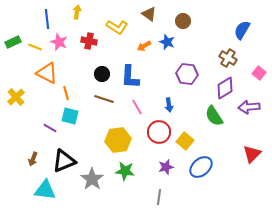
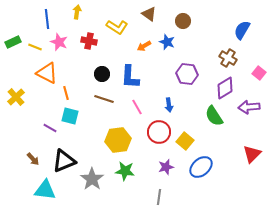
brown arrow: rotated 64 degrees counterclockwise
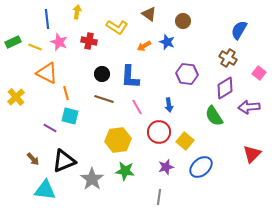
blue semicircle: moved 3 px left
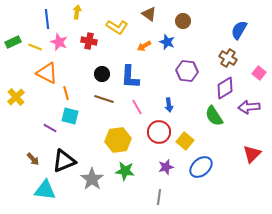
purple hexagon: moved 3 px up
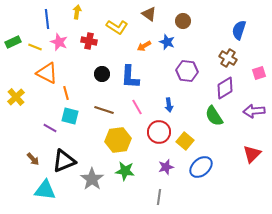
blue semicircle: rotated 12 degrees counterclockwise
pink square: rotated 32 degrees clockwise
brown line: moved 11 px down
purple arrow: moved 5 px right, 4 px down
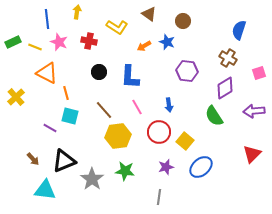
black circle: moved 3 px left, 2 px up
brown line: rotated 30 degrees clockwise
yellow hexagon: moved 4 px up
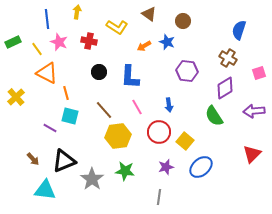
yellow line: moved 2 px right, 2 px down; rotated 32 degrees clockwise
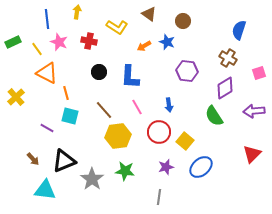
purple line: moved 3 px left
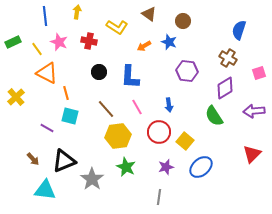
blue line: moved 2 px left, 3 px up
blue star: moved 2 px right
brown line: moved 2 px right, 1 px up
green star: moved 1 px right, 4 px up; rotated 18 degrees clockwise
